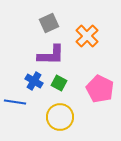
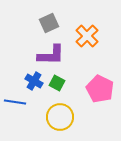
green square: moved 2 px left
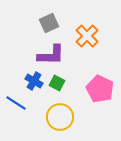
blue line: moved 1 px right, 1 px down; rotated 25 degrees clockwise
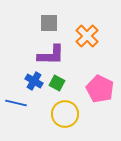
gray square: rotated 24 degrees clockwise
blue line: rotated 20 degrees counterclockwise
yellow circle: moved 5 px right, 3 px up
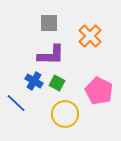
orange cross: moved 3 px right
pink pentagon: moved 1 px left, 2 px down
blue line: rotated 30 degrees clockwise
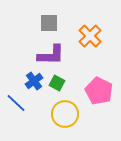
blue cross: rotated 24 degrees clockwise
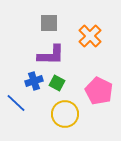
blue cross: rotated 18 degrees clockwise
